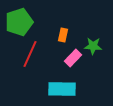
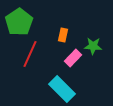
green pentagon: rotated 16 degrees counterclockwise
cyan rectangle: rotated 44 degrees clockwise
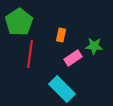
orange rectangle: moved 2 px left
green star: moved 1 px right
red line: rotated 16 degrees counterclockwise
pink rectangle: rotated 12 degrees clockwise
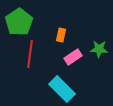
green star: moved 5 px right, 3 px down
pink rectangle: moved 1 px up
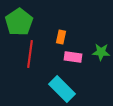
orange rectangle: moved 2 px down
green star: moved 2 px right, 3 px down
pink rectangle: rotated 42 degrees clockwise
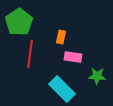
green star: moved 4 px left, 24 px down
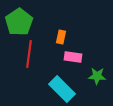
red line: moved 1 px left
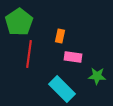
orange rectangle: moved 1 px left, 1 px up
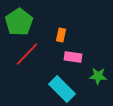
orange rectangle: moved 1 px right, 1 px up
red line: moved 2 px left; rotated 36 degrees clockwise
green star: moved 1 px right
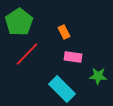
orange rectangle: moved 3 px right, 3 px up; rotated 40 degrees counterclockwise
